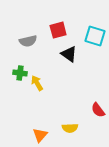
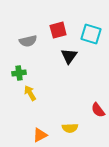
cyan square: moved 4 px left, 2 px up
black triangle: moved 2 px down; rotated 30 degrees clockwise
green cross: moved 1 px left; rotated 16 degrees counterclockwise
yellow arrow: moved 7 px left, 10 px down
orange triangle: rotated 21 degrees clockwise
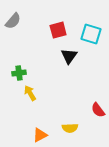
gray semicircle: moved 15 px left, 20 px up; rotated 36 degrees counterclockwise
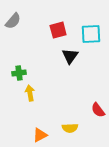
cyan square: rotated 20 degrees counterclockwise
black triangle: moved 1 px right
yellow arrow: rotated 21 degrees clockwise
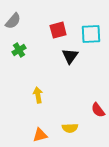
green cross: moved 23 px up; rotated 24 degrees counterclockwise
yellow arrow: moved 8 px right, 2 px down
orange triangle: rotated 14 degrees clockwise
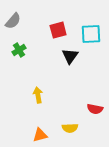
red semicircle: moved 3 px left, 1 px up; rotated 42 degrees counterclockwise
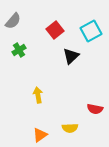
red square: moved 3 px left; rotated 24 degrees counterclockwise
cyan square: moved 3 px up; rotated 25 degrees counterclockwise
black triangle: moved 1 px right; rotated 12 degrees clockwise
orange triangle: rotated 21 degrees counterclockwise
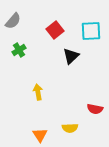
cyan square: rotated 25 degrees clockwise
yellow arrow: moved 3 px up
orange triangle: rotated 28 degrees counterclockwise
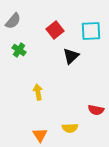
green cross: rotated 24 degrees counterclockwise
red semicircle: moved 1 px right, 1 px down
